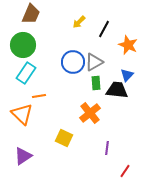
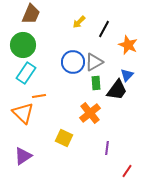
black trapezoid: rotated 120 degrees clockwise
orange triangle: moved 1 px right, 1 px up
red line: moved 2 px right
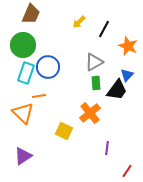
orange star: moved 1 px down
blue circle: moved 25 px left, 5 px down
cyan rectangle: rotated 15 degrees counterclockwise
yellow square: moved 7 px up
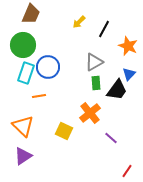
blue triangle: moved 2 px right, 1 px up
orange triangle: moved 13 px down
purple line: moved 4 px right, 10 px up; rotated 56 degrees counterclockwise
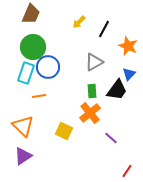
green circle: moved 10 px right, 2 px down
green rectangle: moved 4 px left, 8 px down
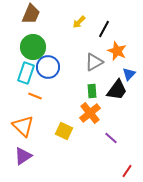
orange star: moved 11 px left, 5 px down
orange line: moved 4 px left; rotated 32 degrees clockwise
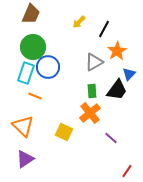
orange star: rotated 18 degrees clockwise
yellow square: moved 1 px down
purple triangle: moved 2 px right, 3 px down
